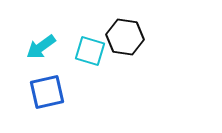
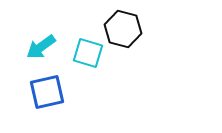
black hexagon: moved 2 px left, 8 px up; rotated 6 degrees clockwise
cyan square: moved 2 px left, 2 px down
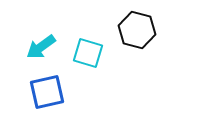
black hexagon: moved 14 px right, 1 px down
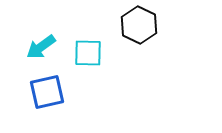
black hexagon: moved 2 px right, 5 px up; rotated 12 degrees clockwise
cyan square: rotated 16 degrees counterclockwise
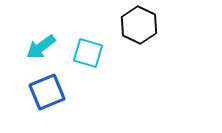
cyan square: rotated 16 degrees clockwise
blue square: rotated 9 degrees counterclockwise
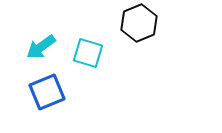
black hexagon: moved 2 px up; rotated 12 degrees clockwise
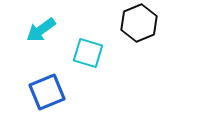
cyan arrow: moved 17 px up
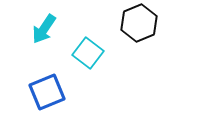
cyan arrow: moved 3 px right, 1 px up; rotated 20 degrees counterclockwise
cyan square: rotated 20 degrees clockwise
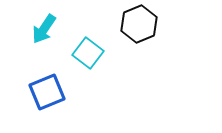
black hexagon: moved 1 px down
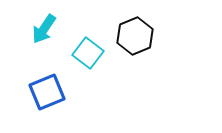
black hexagon: moved 4 px left, 12 px down
